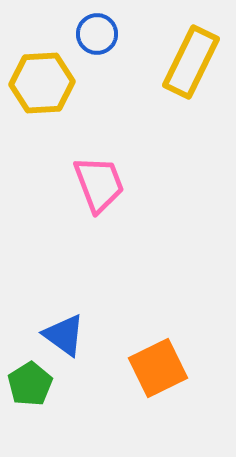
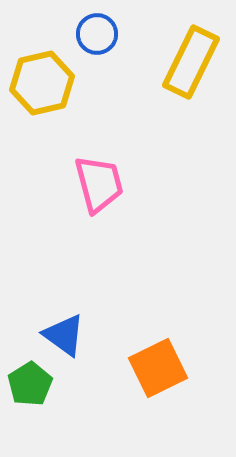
yellow hexagon: rotated 10 degrees counterclockwise
pink trapezoid: rotated 6 degrees clockwise
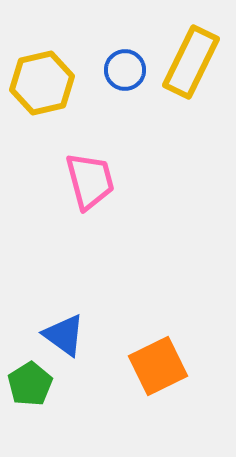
blue circle: moved 28 px right, 36 px down
pink trapezoid: moved 9 px left, 3 px up
orange square: moved 2 px up
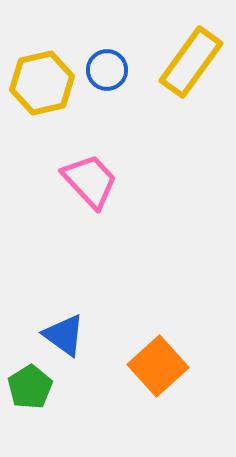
yellow rectangle: rotated 10 degrees clockwise
blue circle: moved 18 px left
pink trapezoid: rotated 28 degrees counterclockwise
orange square: rotated 16 degrees counterclockwise
green pentagon: moved 3 px down
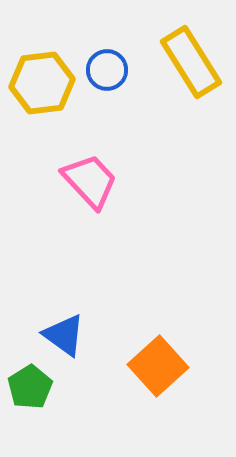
yellow rectangle: rotated 68 degrees counterclockwise
yellow hexagon: rotated 6 degrees clockwise
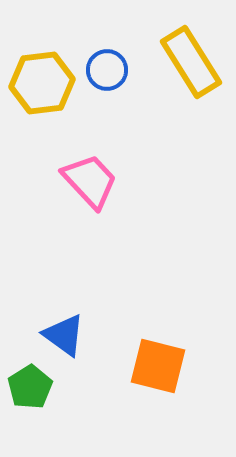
orange square: rotated 34 degrees counterclockwise
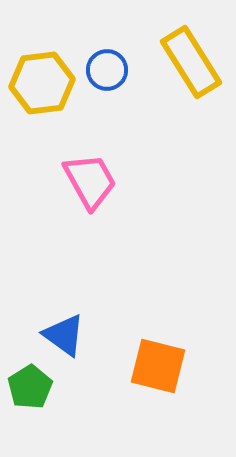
pink trapezoid: rotated 14 degrees clockwise
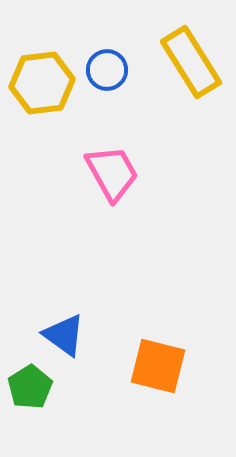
pink trapezoid: moved 22 px right, 8 px up
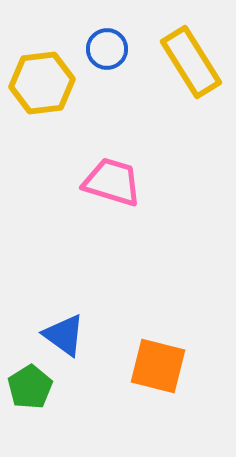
blue circle: moved 21 px up
pink trapezoid: moved 9 px down; rotated 44 degrees counterclockwise
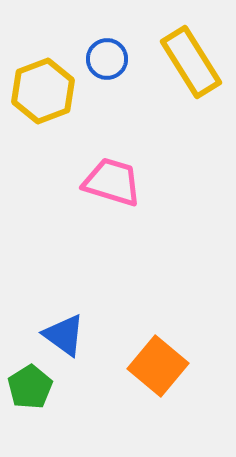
blue circle: moved 10 px down
yellow hexagon: moved 1 px right, 8 px down; rotated 14 degrees counterclockwise
orange square: rotated 26 degrees clockwise
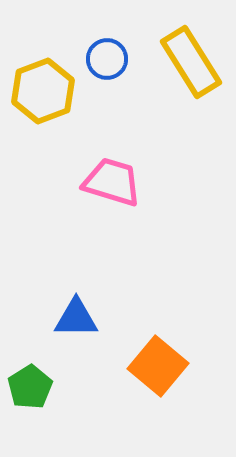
blue triangle: moved 12 px right, 17 px up; rotated 36 degrees counterclockwise
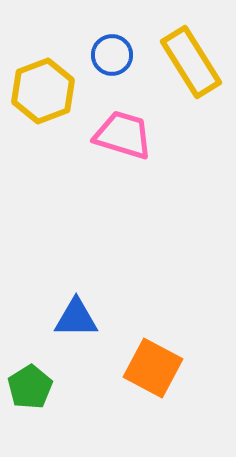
blue circle: moved 5 px right, 4 px up
pink trapezoid: moved 11 px right, 47 px up
orange square: moved 5 px left, 2 px down; rotated 12 degrees counterclockwise
